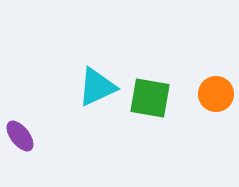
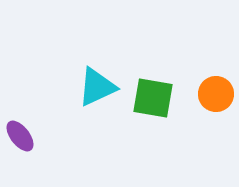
green square: moved 3 px right
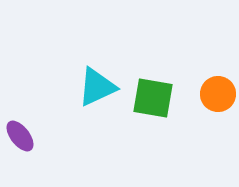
orange circle: moved 2 px right
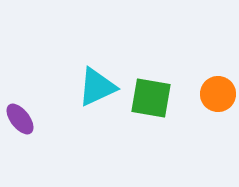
green square: moved 2 px left
purple ellipse: moved 17 px up
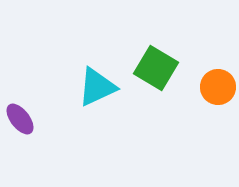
orange circle: moved 7 px up
green square: moved 5 px right, 30 px up; rotated 21 degrees clockwise
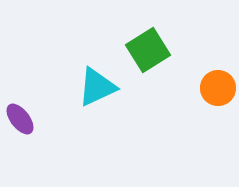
green square: moved 8 px left, 18 px up; rotated 27 degrees clockwise
orange circle: moved 1 px down
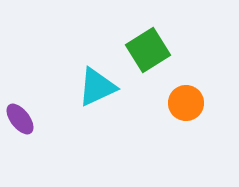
orange circle: moved 32 px left, 15 px down
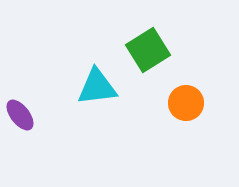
cyan triangle: rotated 18 degrees clockwise
purple ellipse: moved 4 px up
